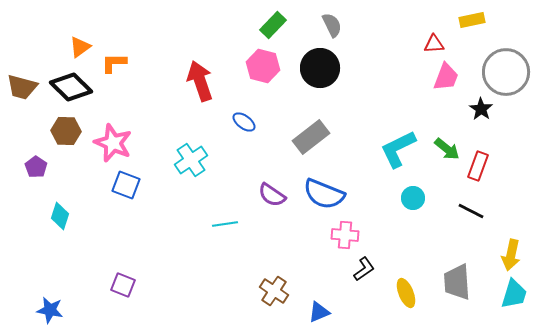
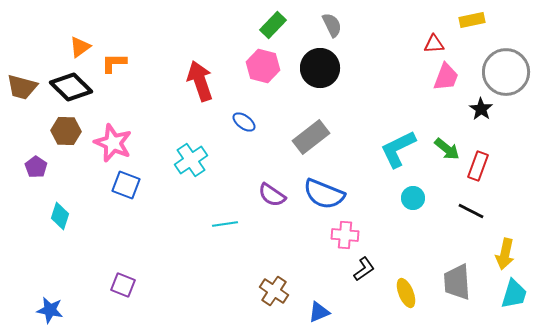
yellow arrow: moved 6 px left, 1 px up
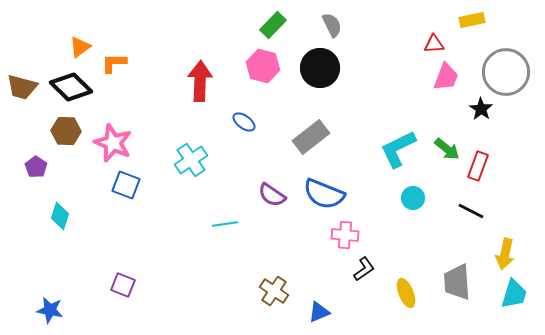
red arrow: rotated 21 degrees clockwise
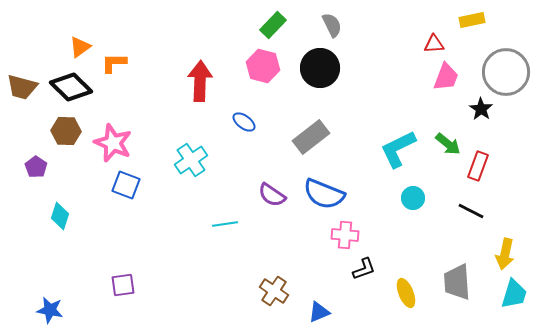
green arrow: moved 1 px right, 5 px up
black L-shape: rotated 15 degrees clockwise
purple square: rotated 30 degrees counterclockwise
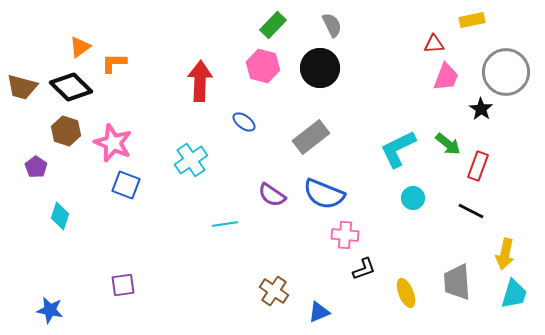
brown hexagon: rotated 16 degrees clockwise
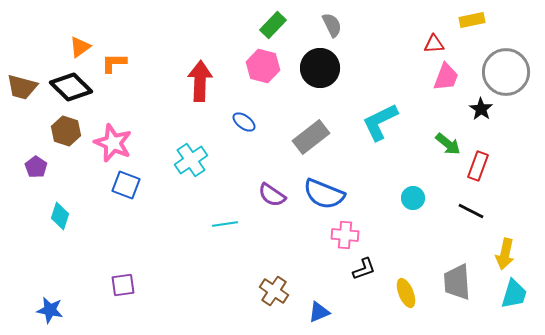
cyan L-shape: moved 18 px left, 27 px up
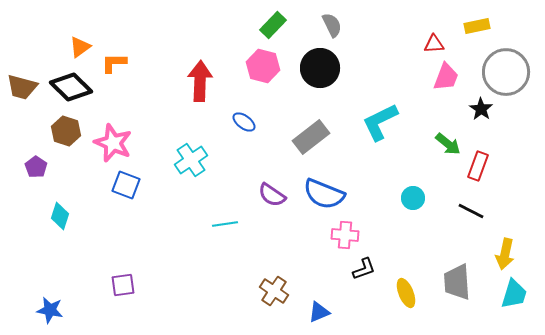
yellow rectangle: moved 5 px right, 6 px down
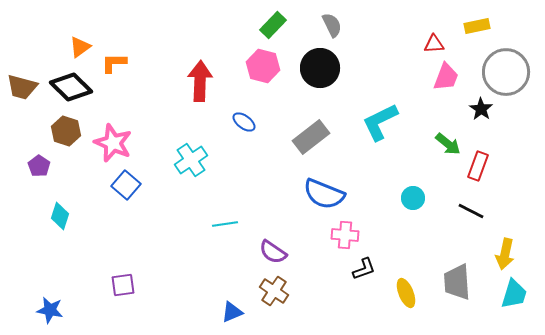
purple pentagon: moved 3 px right, 1 px up
blue square: rotated 20 degrees clockwise
purple semicircle: moved 1 px right, 57 px down
blue triangle: moved 87 px left
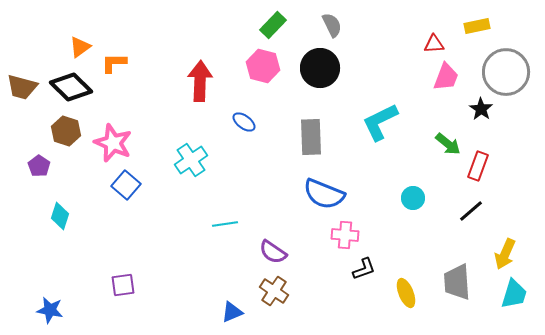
gray rectangle: rotated 54 degrees counterclockwise
black line: rotated 68 degrees counterclockwise
yellow arrow: rotated 12 degrees clockwise
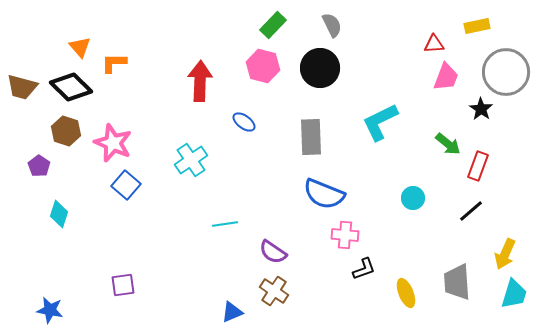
orange triangle: rotated 35 degrees counterclockwise
cyan diamond: moved 1 px left, 2 px up
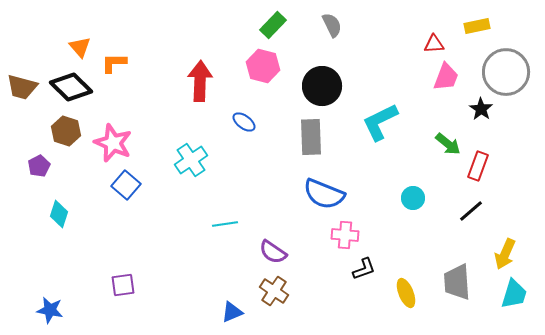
black circle: moved 2 px right, 18 px down
purple pentagon: rotated 10 degrees clockwise
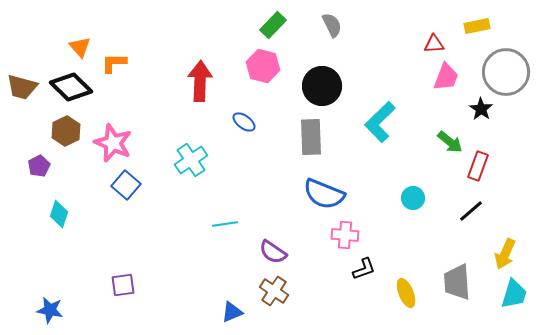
cyan L-shape: rotated 18 degrees counterclockwise
brown hexagon: rotated 16 degrees clockwise
green arrow: moved 2 px right, 2 px up
